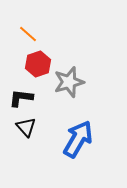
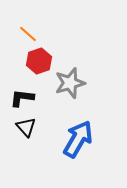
red hexagon: moved 1 px right, 3 px up
gray star: moved 1 px right, 1 px down
black L-shape: moved 1 px right
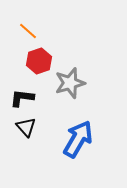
orange line: moved 3 px up
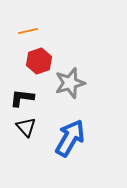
orange line: rotated 54 degrees counterclockwise
blue arrow: moved 8 px left, 1 px up
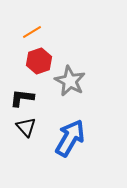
orange line: moved 4 px right, 1 px down; rotated 18 degrees counterclockwise
gray star: moved 2 px up; rotated 28 degrees counterclockwise
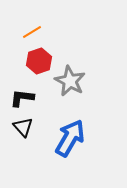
black triangle: moved 3 px left
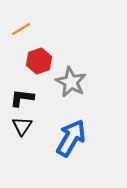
orange line: moved 11 px left, 3 px up
gray star: moved 1 px right, 1 px down
black triangle: moved 1 px left, 1 px up; rotated 15 degrees clockwise
blue arrow: moved 1 px right
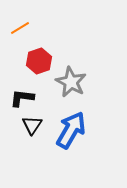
orange line: moved 1 px left, 1 px up
black triangle: moved 10 px right, 1 px up
blue arrow: moved 8 px up
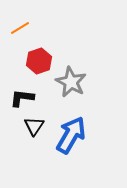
black triangle: moved 2 px right, 1 px down
blue arrow: moved 5 px down
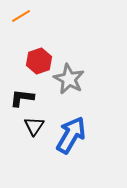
orange line: moved 1 px right, 12 px up
gray star: moved 2 px left, 3 px up
